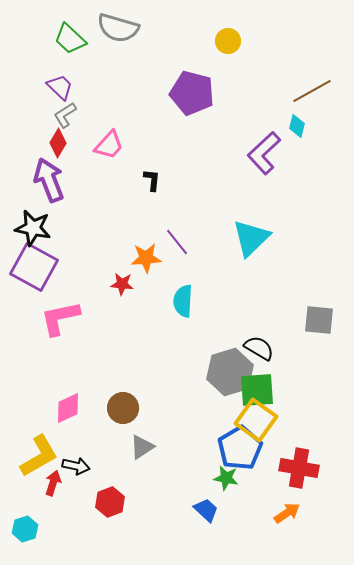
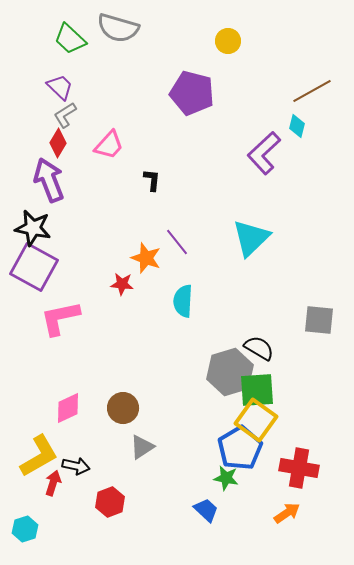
orange star: rotated 24 degrees clockwise
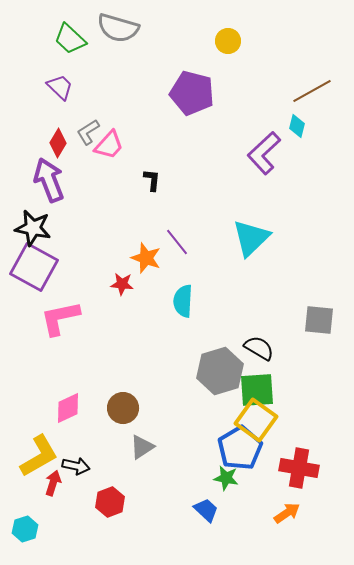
gray L-shape: moved 23 px right, 17 px down
gray hexagon: moved 10 px left, 1 px up
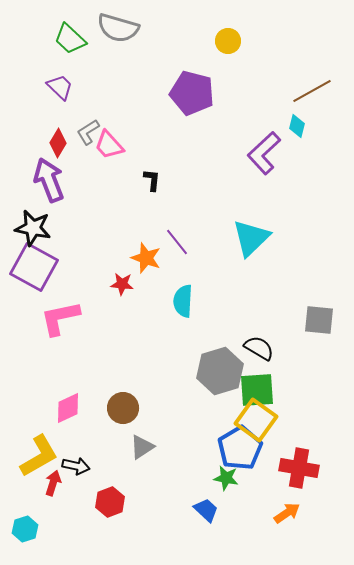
pink trapezoid: rotated 96 degrees clockwise
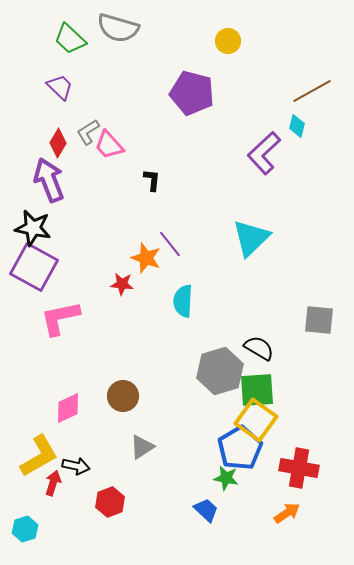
purple line: moved 7 px left, 2 px down
brown circle: moved 12 px up
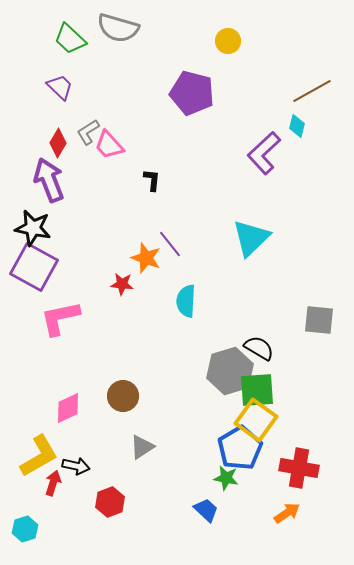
cyan semicircle: moved 3 px right
gray hexagon: moved 10 px right
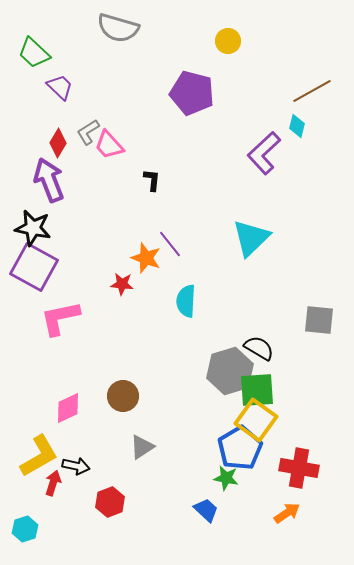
green trapezoid: moved 36 px left, 14 px down
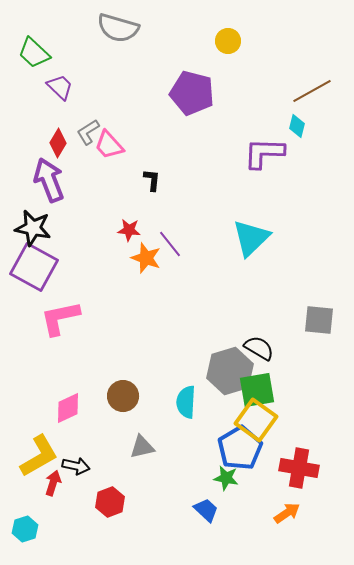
purple L-shape: rotated 45 degrees clockwise
red star: moved 7 px right, 54 px up
cyan semicircle: moved 101 px down
green square: rotated 6 degrees counterclockwise
gray triangle: rotated 20 degrees clockwise
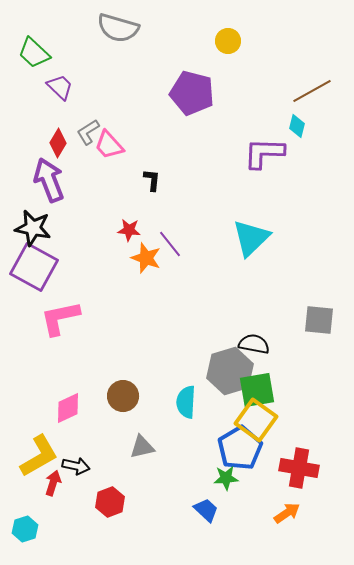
black semicircle: moved 5 px left, 4 px up; rotated 20 degrees counterclockwise
green star: rotated 15 degrees counterclockwise
